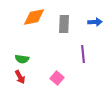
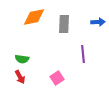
blue arrow: moved 3 px right
pink square: rotated 16 degrees clockwise
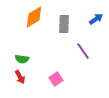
orange diamond: rotated 20 degrees counterclockwise
blue arrow: moved 2 px left, 3 px up; rotated 32 degrees counterclockwise
purple line: moved 3 px up; rotated 30 degrees counterclockwise
pink square: moved 1 px left, 1 px down
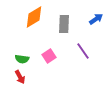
pink square: moved 7 px left, 23 px up
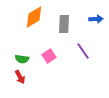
blue arrow: rotated 32 degrees clockwise
